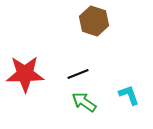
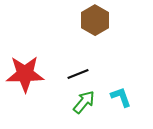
brown hexagon: moved 1 px right, 1 px up; rotated 12 degrees clockwise
cyan L-shape: moved 8 px left, 2 px down
green arrow: rotated 95 degrees clockwise
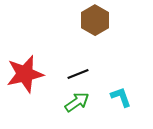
red star: rotated 12 degrees counterclockwise
green arrow: moved 7 px left; rotated 15 degrees clockwise
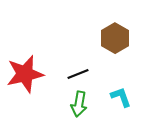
brown hexagon: moved 20 px right, 18 px down
green arrow: moved 2 px right, 2 px down; rotated 135 degrees clockwise
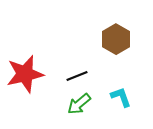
brown hexagon: moved 1 px right, 1 px down
black line: moved 1 px left, 2 px down
green arrow: rotated 40 degrees clockwise
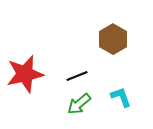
brown hexagon: moved 3 px left
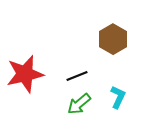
cyan L-shape: moved 3 px left; rotated 45 degrees clockwise
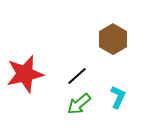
black line: rotated 20 degrees counterclockwise
